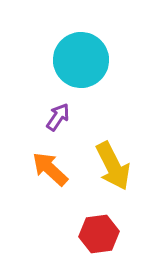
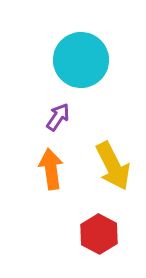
orange arrow: moved 1 px right; rotated 39 degrees clockwise
red hexagon: rotated 24 degrees counterclockwise
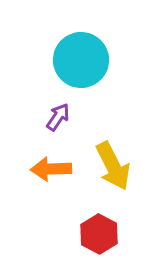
orange arrow: rotated 84 degrees counterclockwise
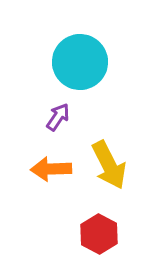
cyan circle: moved 1 px left, 2 px down
yellow arrow: moved 4 px left, 1 px up
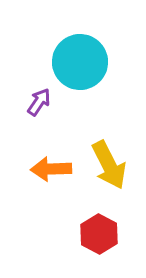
purple arrow: moved 19 px left, 15 px up
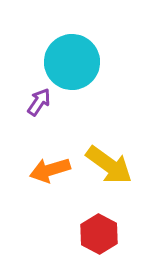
cyan circle: moved 8 px left
yellow arrow: rotated 27 degrees counterclockwise
orange arrow: moved 1 px left, 1 px down; rotated 15 degrees counterclockwise
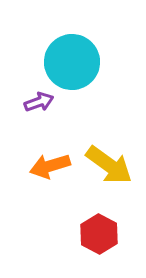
purple arrow: rotated 36 degrees clockwise
orange arrow: moved 4 px up
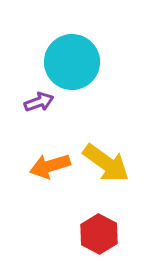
yellow arrow: moved 3 px left, 2 px up
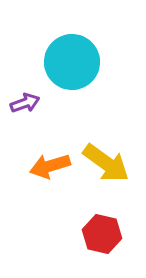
purple arrow: moved 14 px left, 1 px down
red hexagon: moved 3 px right; rotated 15 degrees counterclockwise
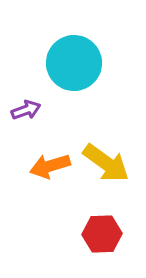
cyan circle: moved 2 px right, 1 px down
purple arrow: moved 1 px right, 7 px down
red hexagon: rotated 15 degrees counterclockwise
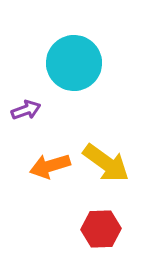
red hexagon: moved 1 px left, 5 px up
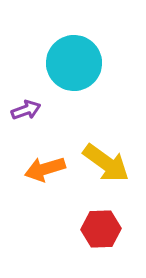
orange arrow: moved 5 px left, 3 px down
